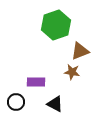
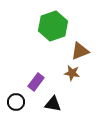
green hexagon: moved 3 px left, 1 px down
brown star: moved 1 px down
purple rectangle: rotated 54 degrees counterclockwise
black triangle: moved 2 px left; rotated 18 degrees counterclockwise
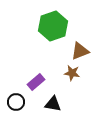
purple rectangle: rotated 12 degrees clockwise
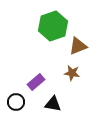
brown triangle: moved 2 px left, 5 px up
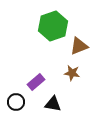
brown triangle: moved 1 px right
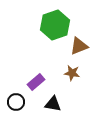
green hexagon: moved 2 px right, 1 px up
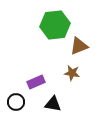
green hexagon: rotated 12 degrees clockwise
purple rectangle: rotated 18 degrees clockwise
